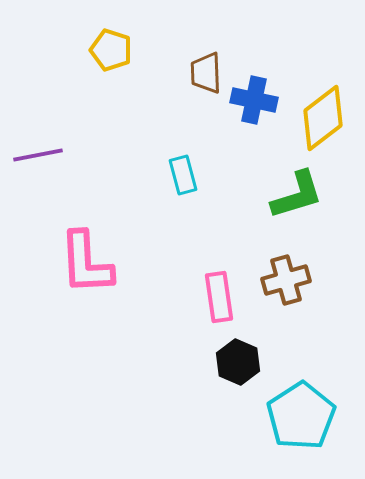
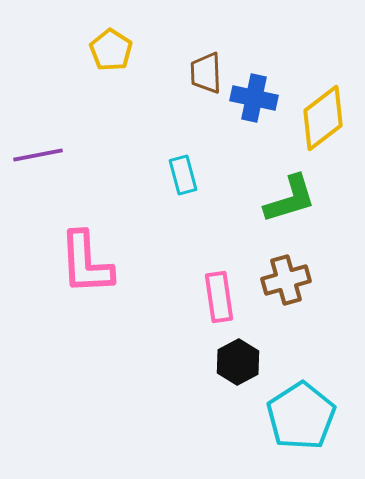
yellow pentagon: rotated 15 degrees clockwise
blue cross: moved 2 px up
green L-shape: moved 7 px left, 4 px down
black hexagon: rotated 9 degrees clockwise
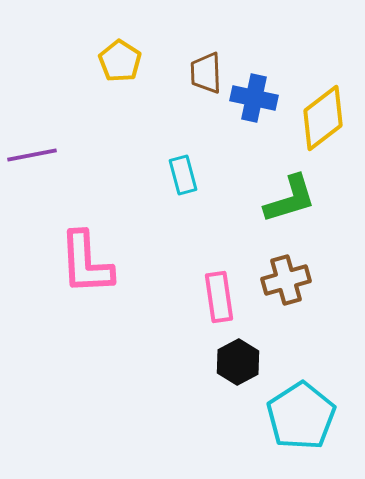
yellow pentagon: moved 9 px right, 11 px down
purple line: moved 6 px left
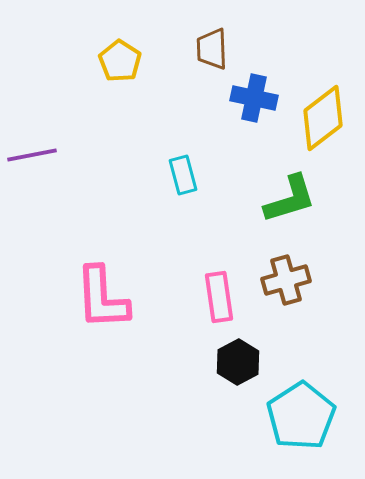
brown trapezoid: moved 6 px right, 24 px up
pink L-shape: moved 16 px right, 35 px down
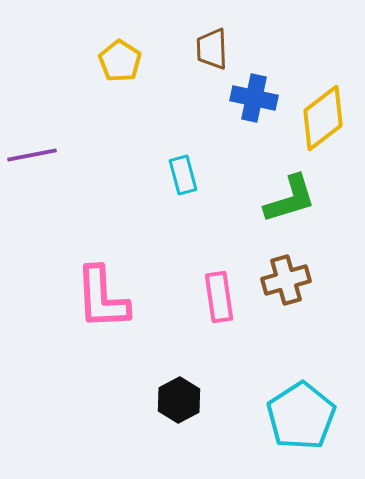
black hexagon: moved 59 px left, 38 px down
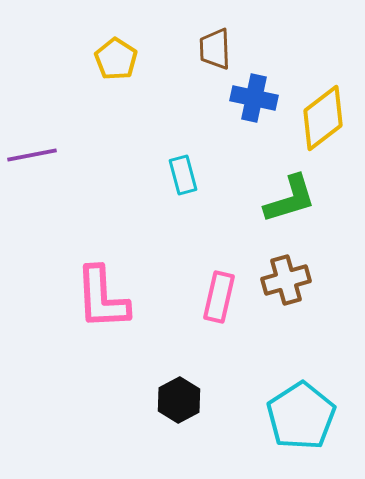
brown trapezoid: moved 3 px right
yellow pentagon: moved 4 px left, 2 px up
pink rectangle: rotated 21 degrees clockwise
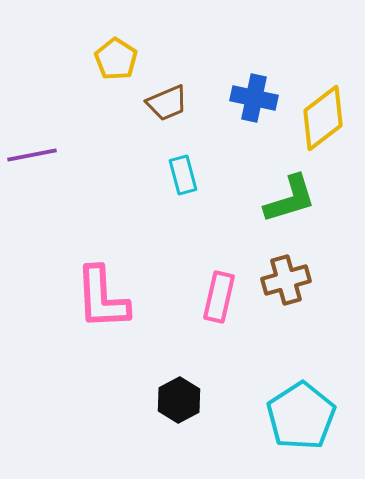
brown trapezoid: moved 48 px left, 54 px down; rotated 111 degrees counterclockwise
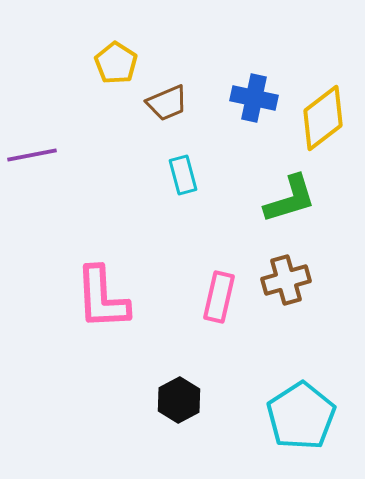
yellow pentagon: moved 4 px down
